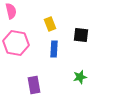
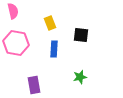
pink semicircle: moved 2 px right
yellow rectangle: moved 1 px up
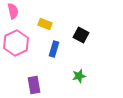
yellow rectangle: moved 5 px left, 1 px down; rotated 48 degrees counterclockwise
black square: rotated 21 degrees clockwise
pink hexagon: rotated 25 degrees clockwise
blue rectangle: rotated 14 degrees clockwise
green star: moved 1 px left, 1 px up
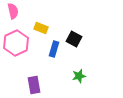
yellow rectangle: moved 4 px left, 4 px down
black square: moved 7 px left, 4 px down
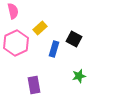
yellow rectangle: moved 1 px left; rotated 64 degrees counterclockwise
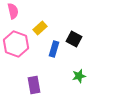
pink hexagon: moved 1 px down; rotated 15 degrees counterclockwise
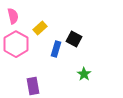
pink semicircle: moved 5 px down
pink hexagon: rotated 10 degrees clockwise
blue rectangle: moved 2 px right
green star: moved 5 px right, 2 px up; rotated 24 degrees counterclockwise
purple rectangle: moved 1 px left, 1 px down
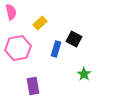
pink semicircle: moved 2 px left, 4 px up
yellow rectangle: moved 5 px up
pink hexagon: moved 2 px right, 4 px down; rotated 20 degrees clockwise
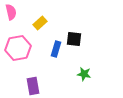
black square: rotated 21 degrees counterclockwise
green star: rotated 24 degrees counterclockwise
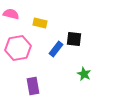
pink semicircle: moved 2 px down; rotated 63 degrees counterclockwise
yellow rectangle: rotated 56 degrees clockwise
blue rectangle: rotated 21 degrees clockwise
green star: rotated 16 degrees clockwise
